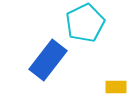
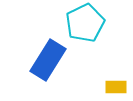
blue rectangle: rotated 6 degrees counterclockwise
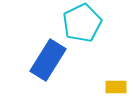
cyan pentagon: moved 3 px left
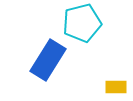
cyan pentagon: rotated 12 degrees clockwise
